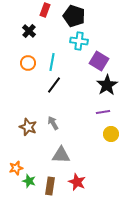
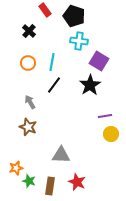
red rectangle: rotated 56 degrees counterclockwise
black star: moved 17 px left
purple line: moved 2 px right, 4 px down
gray arrow: moved 23 px left, 21 px up
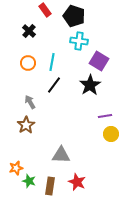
brown star: moved 2 px left, 2 px up; rotated 18 degrees clockwise
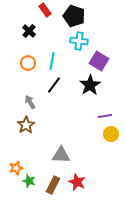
cyan line: moved 1 px up
brown rectangle: moved 3 px right, 1 px up; rotated 18 degrees clockwise
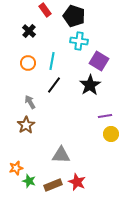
brown rectangle: rotated 42 degrees clockwise
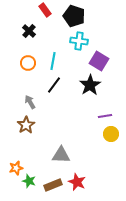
cyan line: moved 1 px right
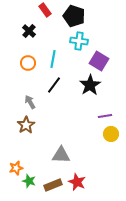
cyan line: moved 2 px up
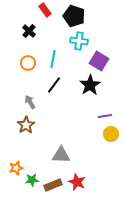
green star: moved 3 px right, 1 px up; rotated 24 degrees counterclockwise
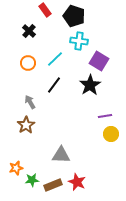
cyan line: moved 2 px right; rotated 36 degrees clockwise
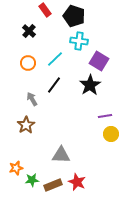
gray arrow: moved 2 px right, 3 px up
